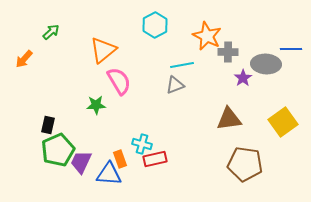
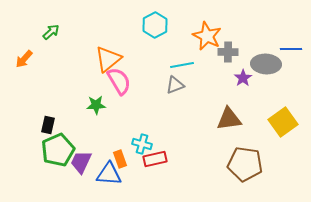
orange triangle: moved 5 px right, 9 px down
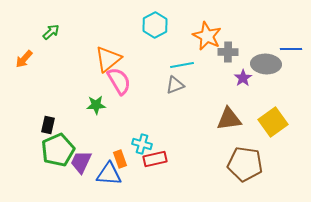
yellow square: moved 10 px left
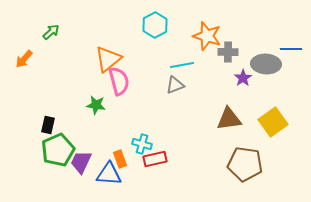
orange star: rotated 8 degrees counterclockwise
pink semicircle: rotated 16 degrees clockwise
green star: rotated 12 degrees clockwise
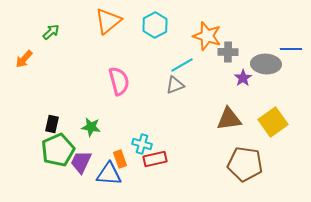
orange triangle: moved 38 px up
cyan line: rotated 20 degrees counterclockwise
green star: moved 5 px left, 22 px down
black rectangle: moved 4 px right, 1 px up
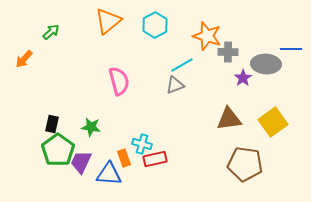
green pentagon: rotated 12 degrees counterclockwise
orange rectangle: moved 4 px right, 1 px up
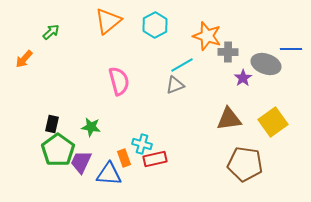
gray ellipse: rotated 16 degrees clockwise
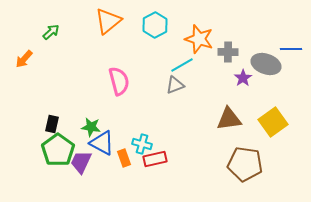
orange star: moved 8 px left, 3 px down
blue triangle: moved 7 px left, 31 px up; rotated 24 degrees clockwise
